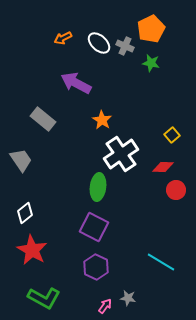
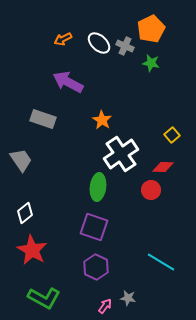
orange arrow: moved 1 px down
purple arrow: moved 8 px left, 1 px up
gray rectangle: rotated 20 degrees counterclockwise
red circle: moved 25 px left
purple square: rotated 8 degrees counterclockwise
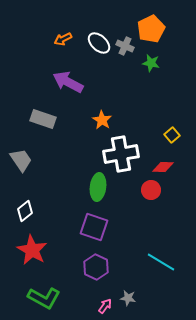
white cross: rotated 24 degrees clockwise
white diamond: moved 2 px up
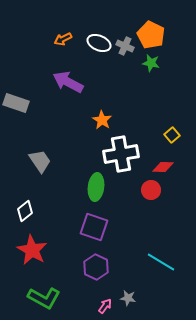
orange pentagon: moved 6 px down; rotated 20 degrees counterclockwise
white ellipse: rotated 20 degrees counterclockwise
gray rectangle: moved 27 px left, 16 px up
gray trapezoid: moved 19 px right, 1 px down
green ellipse: moved 2 px left
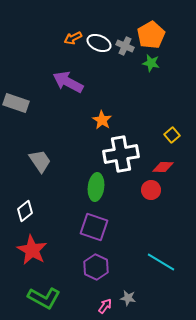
orange pentagon: rotated 16 degrees clockwise
orange arrow: moved 10 px right, 1 px up
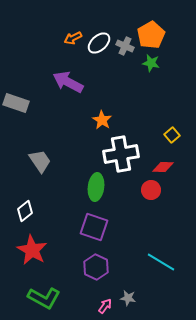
white ellipse: rotated 65 degrees counterclockwise
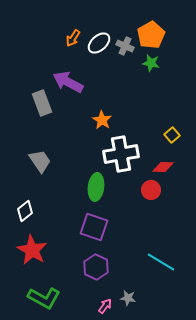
orange arrow: rotated 30 degrees counterclockwise
gray rectangle: moved 26 px right; rotated 50 degrees clockwise
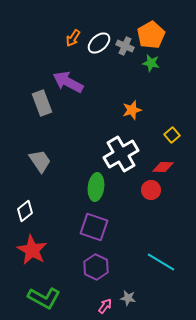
orange star: moved 30 px right, 10 px up; rotated 24 degrees clockwise
white cross: rotated 20 degrees counterclockwise
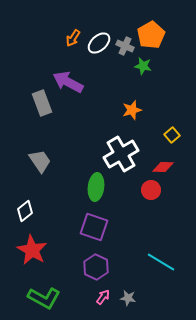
green star: moved 8 px left, 3 px down
pink arrow: moved 2 px left, 9 px up
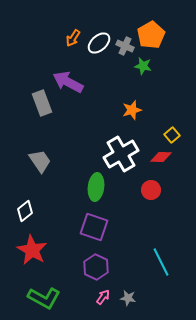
red diamond: moved 2 px left, 10 px up
cyan line: rotated 32 degrees clockwise
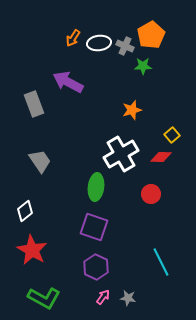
white ellipse: rotated 35 degrees clockwise
green star: rotated 12 degrees counterclockwise
gray rectangle: moved 8 px left, 1 px down
red circle: moved 4 px down
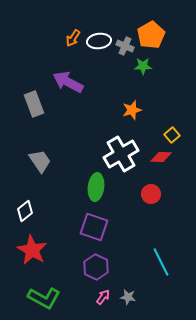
white ellipse: moved 2 px up
gray star: moved 1 px up
